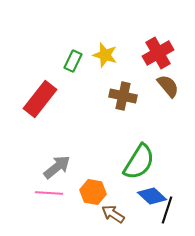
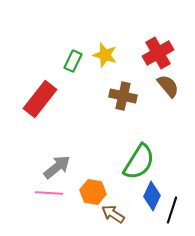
blue diamond: rotated 72 degrees clockwise
black line: moved 5 px right
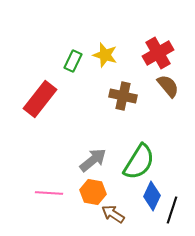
gray arrow: moved 36 px right, 7 px up
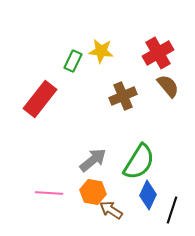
yellow star: moved 4 px left, 4 px up; rotated 10 degrees counterclockwise
brown cross: rotated 36 degrees counterclockwise
blue diamond: moved 4 px left, 1 px up
brown arrow: moved 2 px left, 4 px up
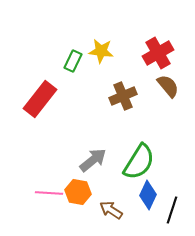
orange hexagon: moved 15 px left
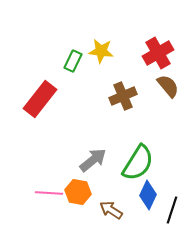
green semicircle: moved 1 px left, 1 px down
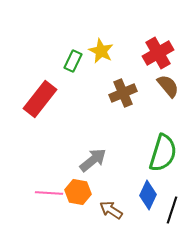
yellow star: rotated 20 degrees clockwise
brown cross: moved 3 px up
green semicircle: moved 25 px right, 10 px up; rotated 15 degrees counterclockwise
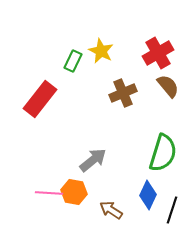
orange hexagon: moved 4 px left
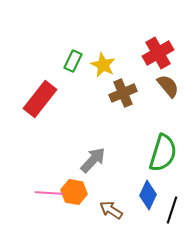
yellow star: moved 2 px right, 14 px down
gray arrow: rotated 8 degrees counterclockwise
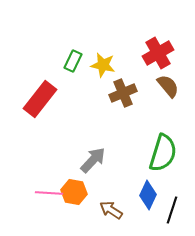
yellow star: rotated 15 degrees counterclockwise
